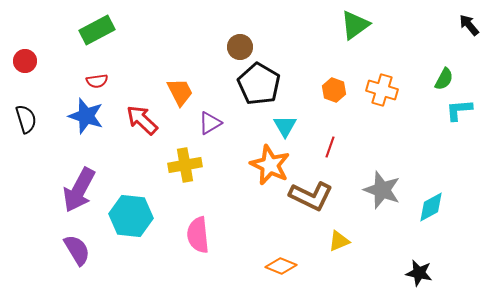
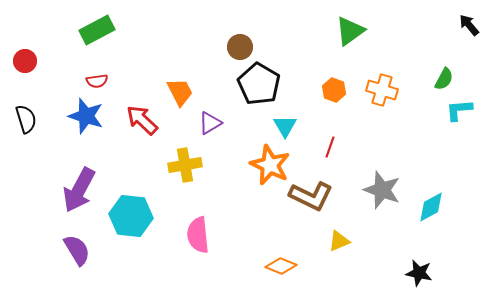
green triangle: moved 5 px left, 6 px down
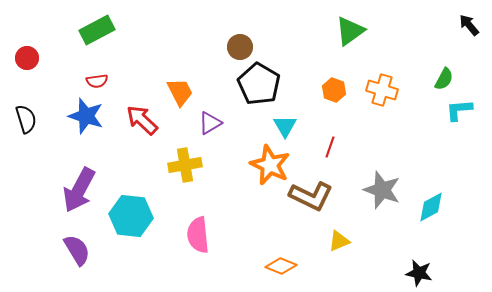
red circle: moved 2 px right, 3 px up
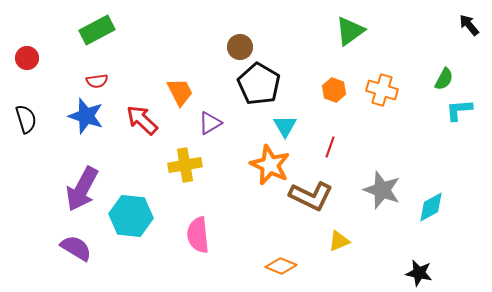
purple arrow: moved 3 px right, 1 px up
purple semicircle: moved 1 px left, 2 px up; rotated 28 degrees counterclockwise
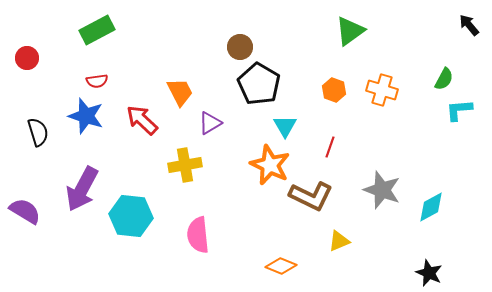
black semicircle: moved 12 px right, 13 px down
purple semicircle: moved 51 px left, 37 px up
black star: moved 10 px right; rotated 12 degrees clockwise
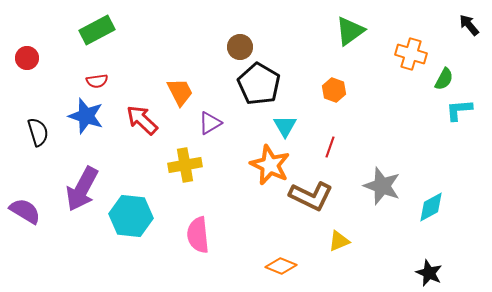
orange cross: moved 29 px right, 36 px up
gray star: moved 4 px up
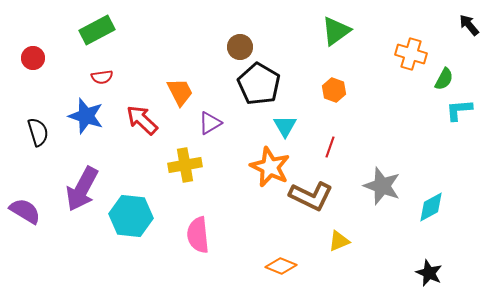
green triangle: moved 14 px left
red circle: moved 6 px right
red semicircle: moved 5 px right, 4 px up
orange star: moved 2 px down
